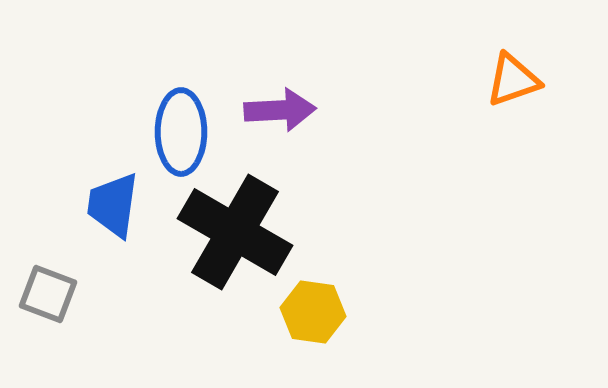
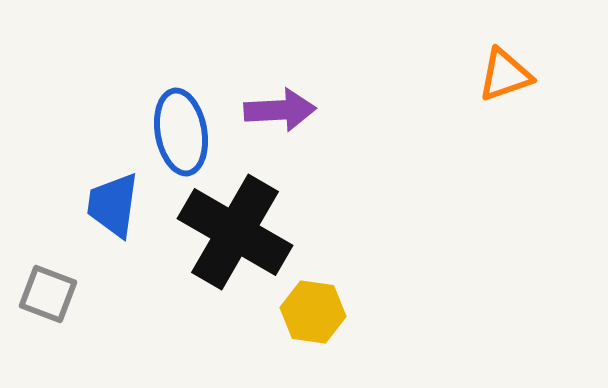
orange triangle: moved 8 px left, 5 px up
blue ellipse: rotated 10 degrees counterclockwise
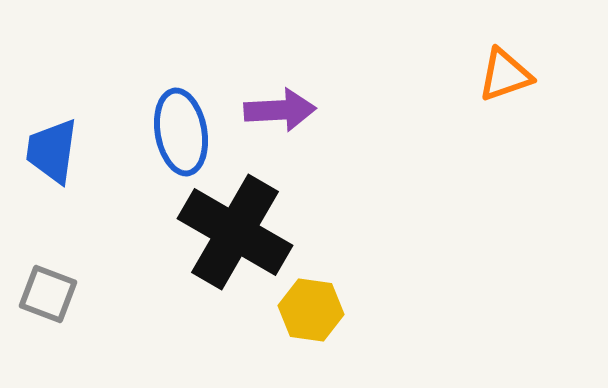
blue trapezoid: moved 61 px left, 54 px up
yellow hexagon: moved 2 px left, 2 px up
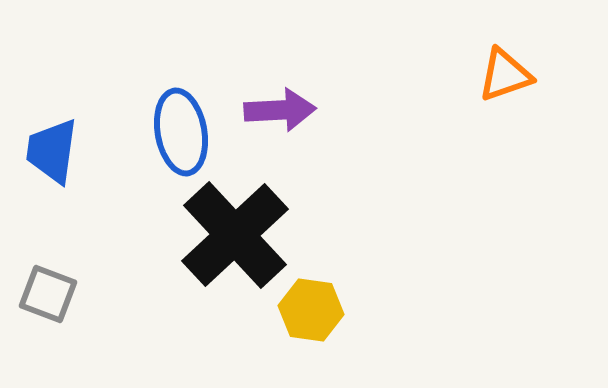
black cross: moved 3 px down; rotated 17 degrees clockwise
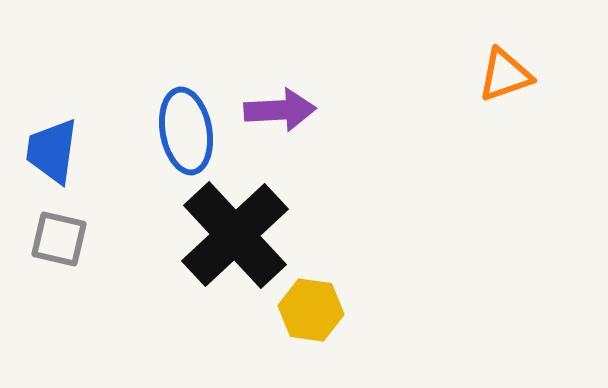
blue ellipse: moved 5 px right, 1 px up
gray square: moved 11 px right, 55 px up; rotated 8 degrees counterclockwise
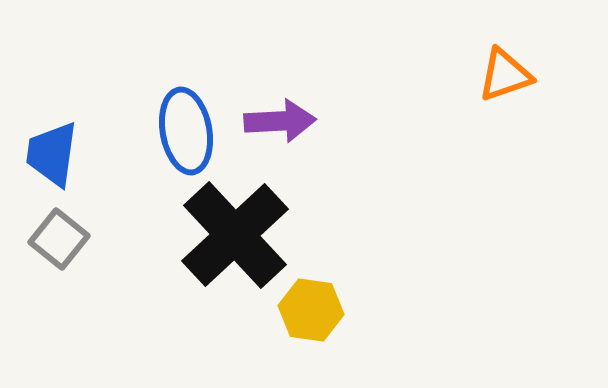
purple arrow: moved 11 px down
blue trapezoid: moved 3 px down
gray square: rotated 26 degrees clockwise
